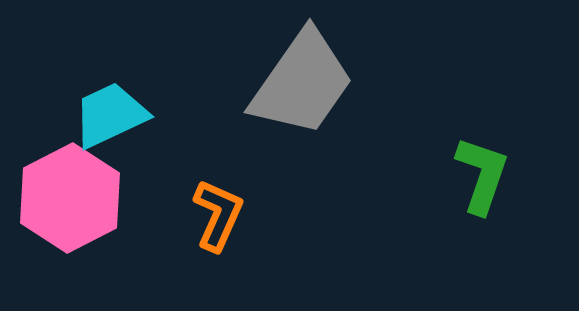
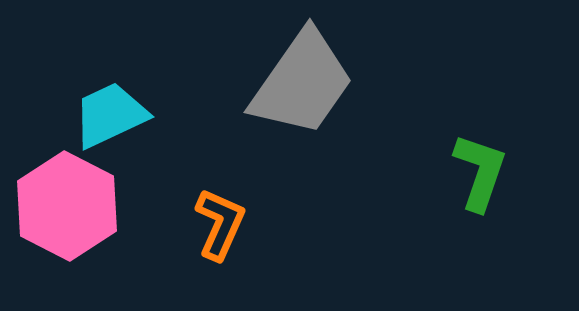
green L-shape: moved 2 px left, 3 px up
pink hexagon: moved 3 px left, 8 px down; rotated 6 degrees counterclockwise
orange L-shape: moved 2 px right, 9 px down
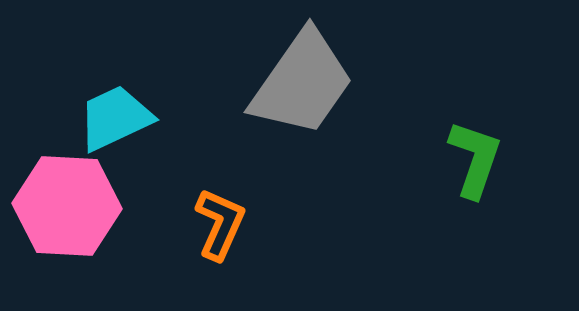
cyan trapezoid: moved 5 px right, 3 px down
green L-shape: moved 5 px left, 13 px up
pink hexagon: rotated 24 degrees counterclockwise
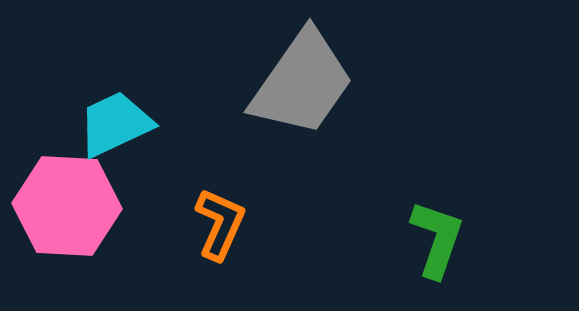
cyan trapezoid: moved 6 px down
green L-shape: moved 38 px left, 80 px down
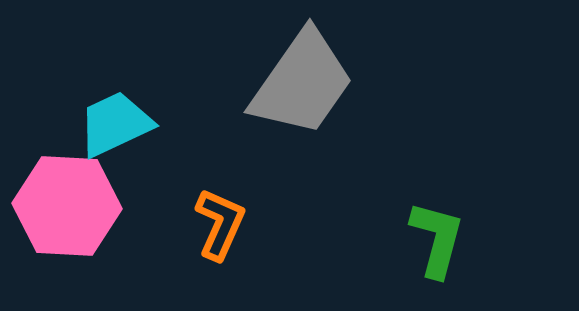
green L-shape: rotated 4 degrees counterclockwise
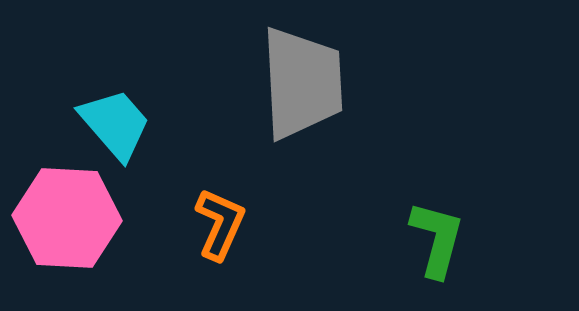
gray trapezoid: rotated 38 degrees counterclockwise
cyan trapezoid: rotated 74 degrees clockwise
pink hexagon: moved 12 px down
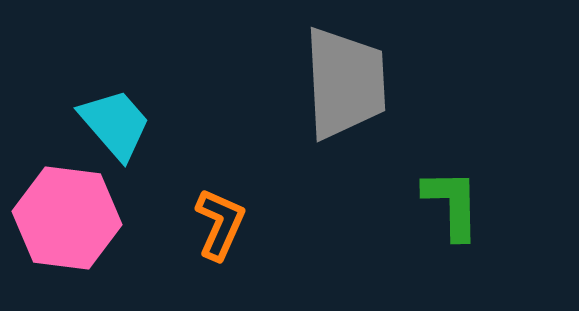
gray trapezoid: moved 43 px right
pink hexagon: rotated 4 degrees clockwise
green L-shape: moved 15 px right, 35 px up; rotated 16 degrees counterclockwise
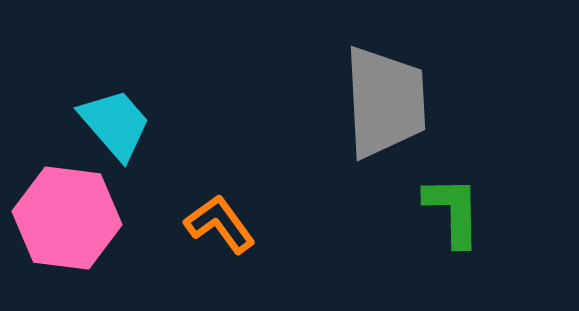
gray trapezoid: moved 40 px right, 19 px down
green L-shape: moved 1 px right, 7 px down
orange L-shape: rotated 60 degrees counterclockwise
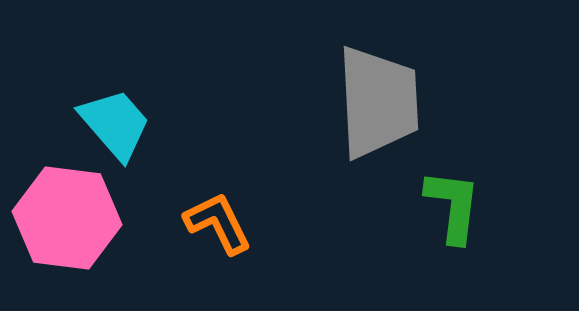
gray trapezoid: moved 7 px left
green L-shape: moved 5 px up; rotated 8 degrees clockwise
orange L-shape: moved 2 px left, 1 px up; rotated 10 degrees clockwise
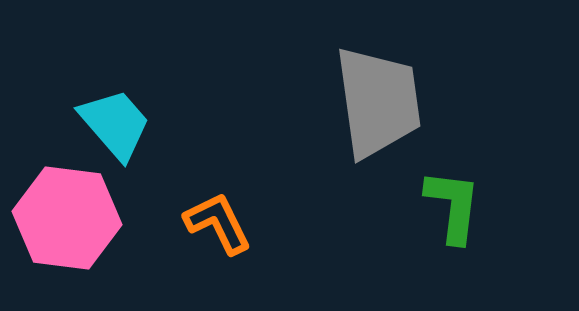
gray trapezoid: rotated 5 degrees counterclockwise
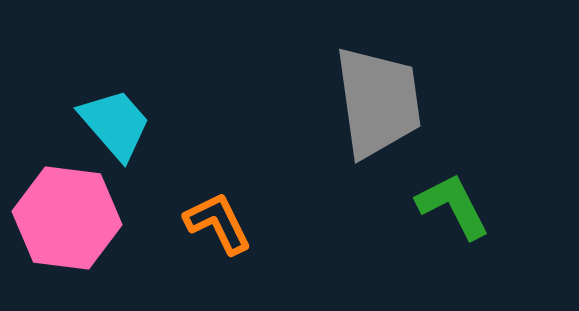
green L-shape: rotated 34 degrees counterclockwise
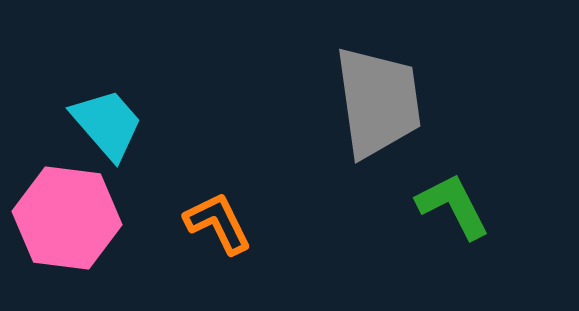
cyan trapezoid: moved 8 px left
